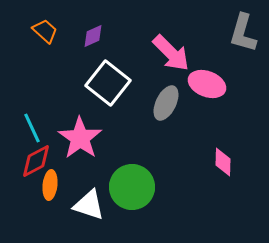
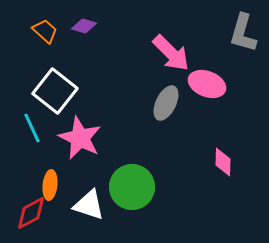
purple diamond: moved 9 px left, 10 px up; rotated 40 degrees clockwise
white square: moved 53 px left, 8 px down
pink star: rotated 9 degrees counterclockwise
red diamond: moved 5 px left, 52 px down
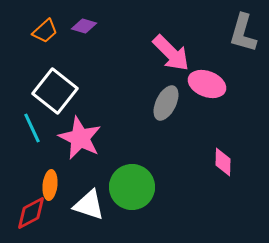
orange trapezoid: rotated 96 degrees clockwise
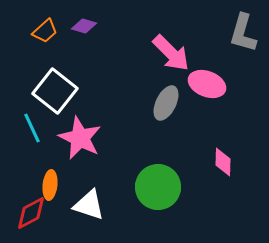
green circle: moved 26 px right
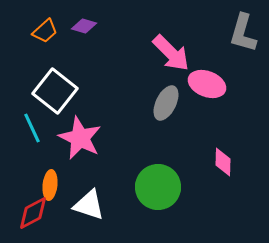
red diamond: moved 2 px right
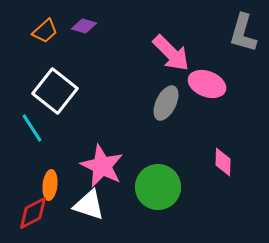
cyan line: rotated 8 degrees counterclockwise
pink star: moved 22 px right, 28 px down
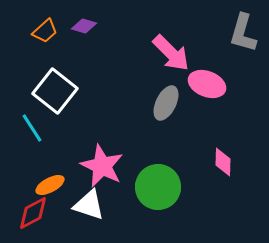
orange ellipse: rotated 56 degrees clockwise
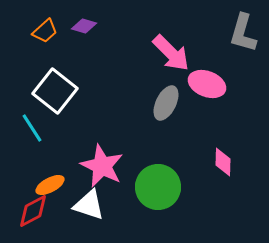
red diamond: moved 2 px up
